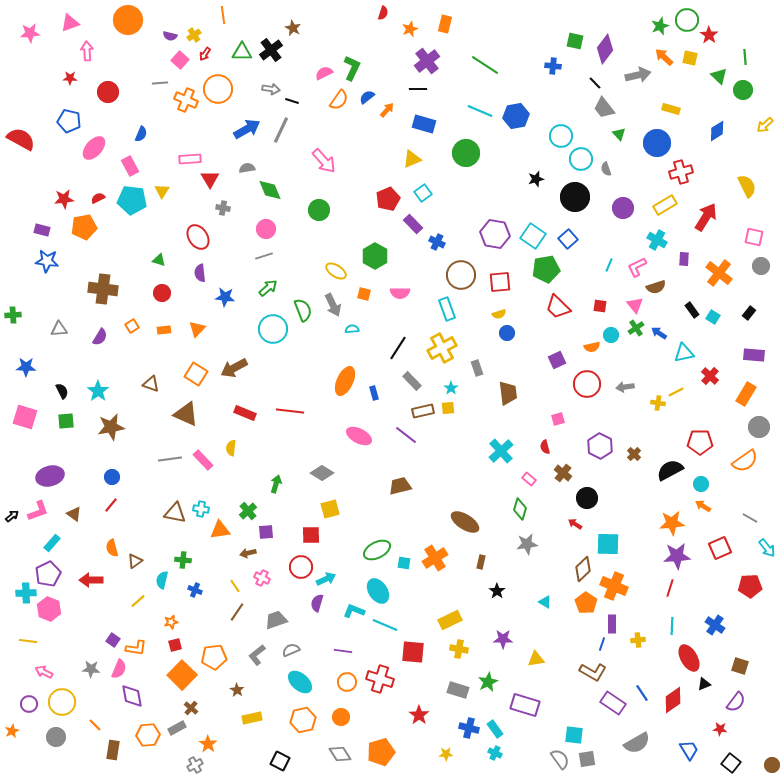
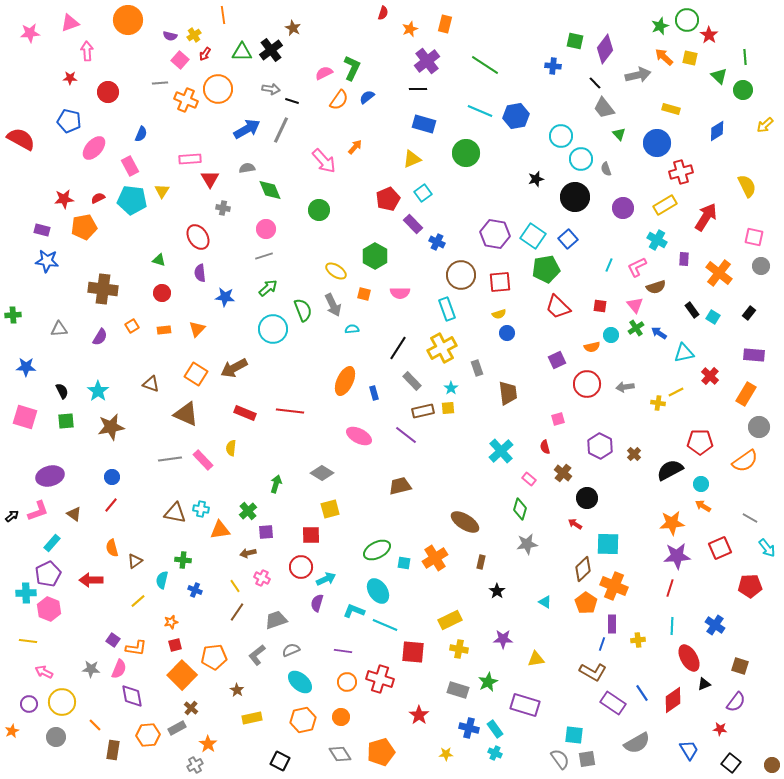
orange arrow at (387, 110): moved 32 px left, 37 px down
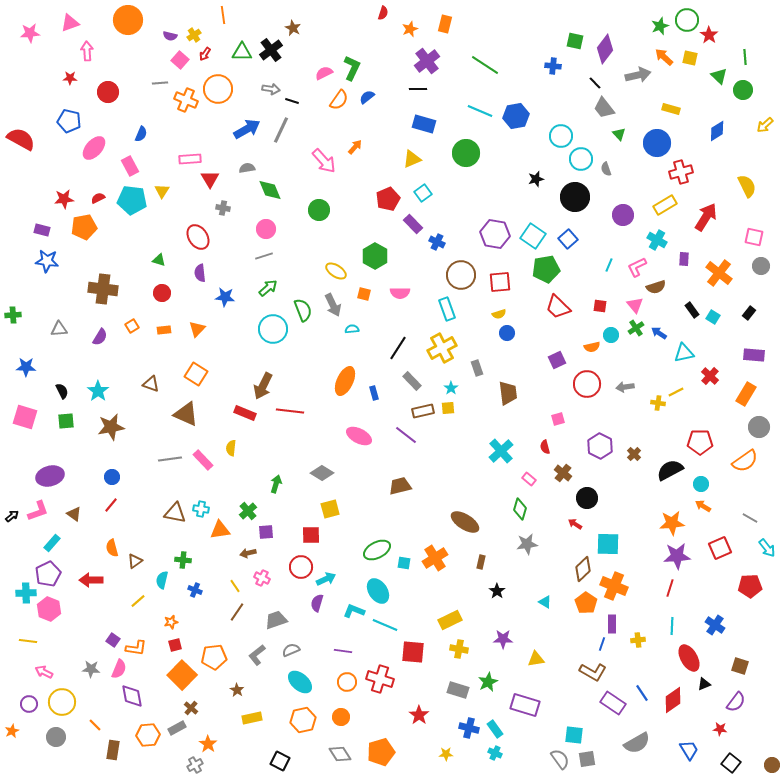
purple circle at (623, 208): moved 7 px down
brown arrow at (234, 368): moved 29 px right, 18 px down; rotated 36 degrees counterclockwise
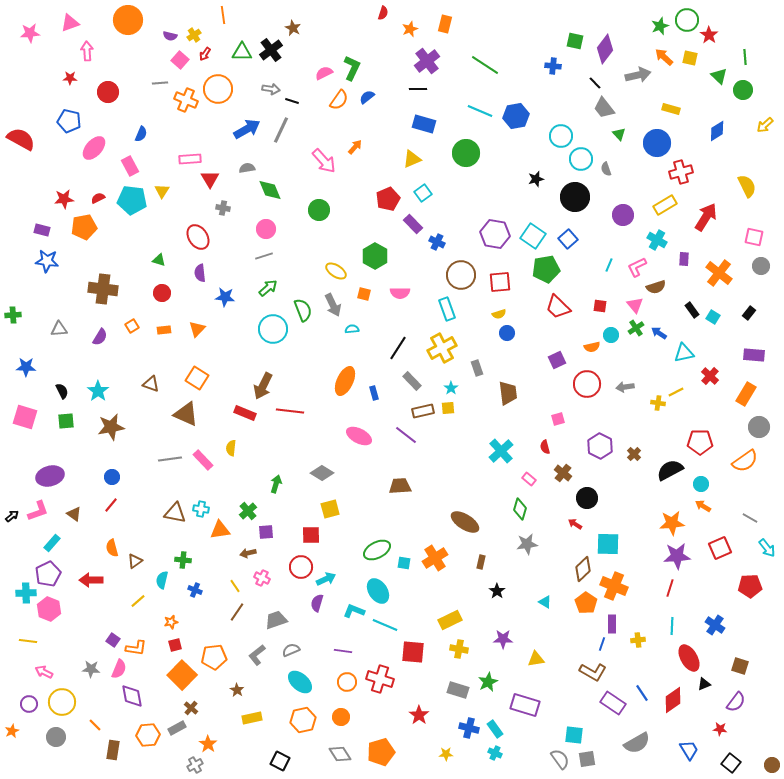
orange square at (196, 374): moved 1 px right, 4 px down
brown trapezoid at (400, 486): rotated 10 degrees clockwise
